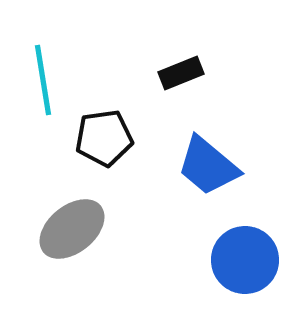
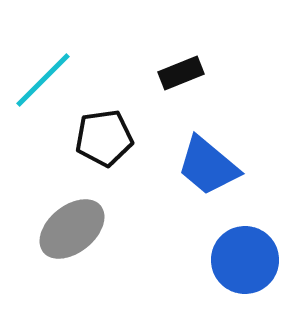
cyan line: rotated 54 degrees clockwise
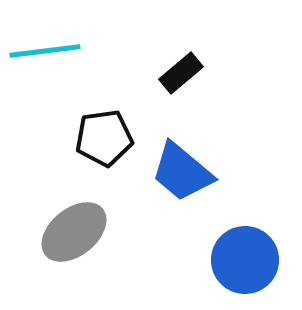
black rectangle: rotated 18 degrees counterclockwise
cyan line: moved 2 px right, 29 px up; rotated 38 degrees clockwise
blue trapezoid: moved 26 px left, 6 px down
gray ellipse: moved 2 px right, 3 px down
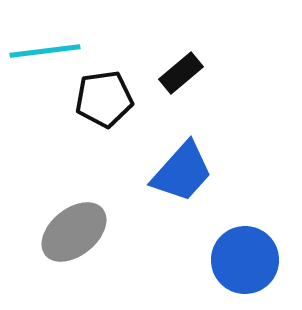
black pentagon: moved 39 px up
blue trapezoid: rotated 88 degrees counterclockwise
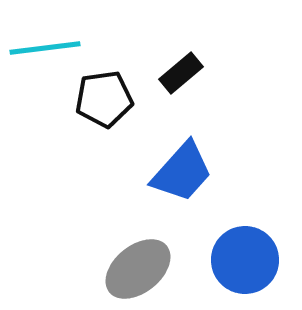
cyan line: moved 3 px up
gray ellipse: moved 64 px right, 37 px down
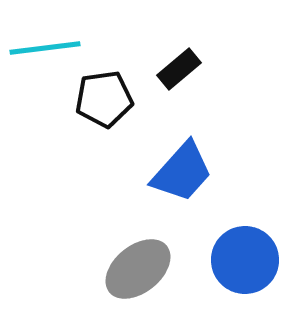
black rectangle: moved 2 px left, 4 px up
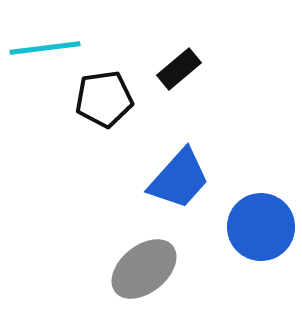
blue trapezoid: moved 3 px left, 7 px down
blue circle: moved 16 px right, 33 px up
gray ellipse: moved 6 px right
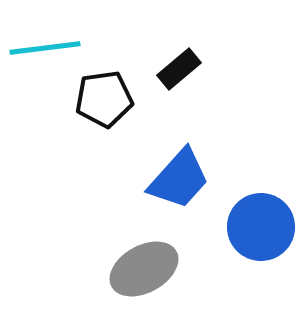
gray ellipse: rotated 10 degrees clockwise
